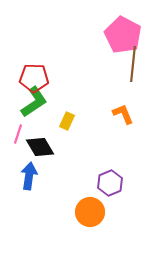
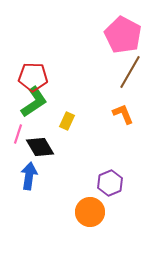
brown line: moved 3 px left, 8 px down; rotated 24 degrees clockwise
red pentagon: moved 1 px left, 1 px up
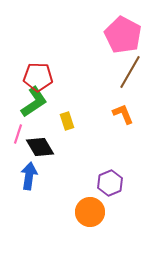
red pentagon: moved 5 px right
yellow rectangle: rotated 42 degrees counterclockwise
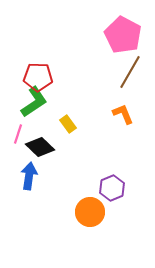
yellow rectangle: moved 1 px right, 3 px down; rotated 18 degrees counterclockwise
black diamond: rotated 16 degrees counterclockwise
purple hexagon: moved 2 px right, 5 px down
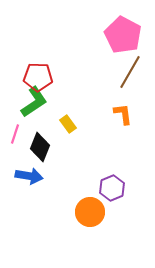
orange L-shape: rotated 15 degrees clockwise
pink line: moved 3 px left
black diamond: rotated 68 degrees clockwise
blue arrow: rotated 92 degrees clockwise
